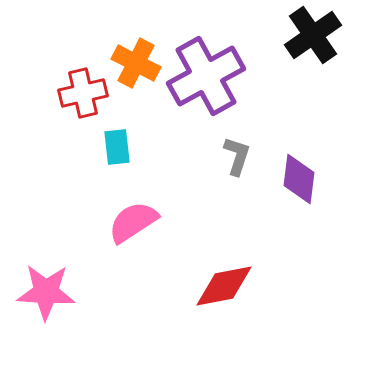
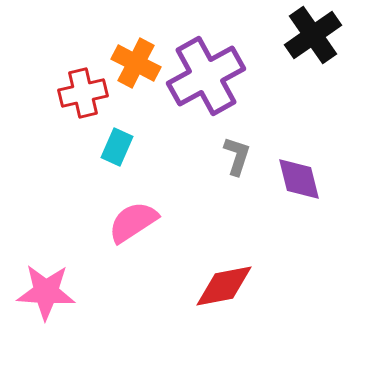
cyan rectangle: rotated 30 degrees clockwise
purple diamond: rotated 21 degrees counterclockwise
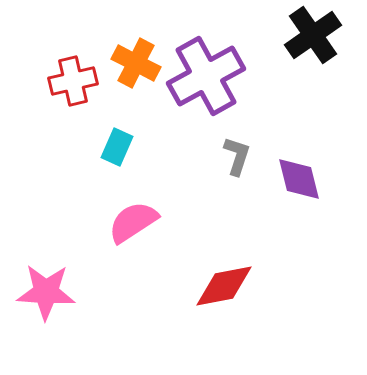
red cross: moved 10 px left, 12 px up
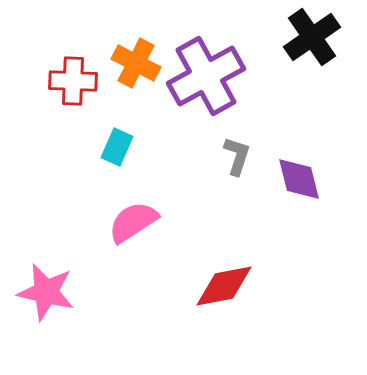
black cross: moved 1 px left, 2 px down
red cross: rotated 15 degrees clockwise
pink star: rotated 10 degrees clockwise
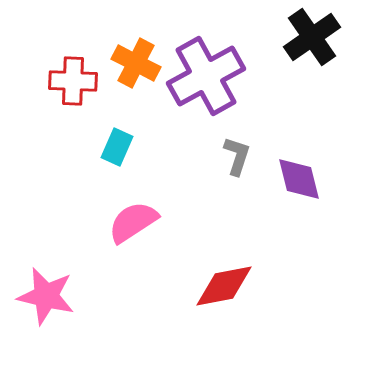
pink star: moved 4 px down
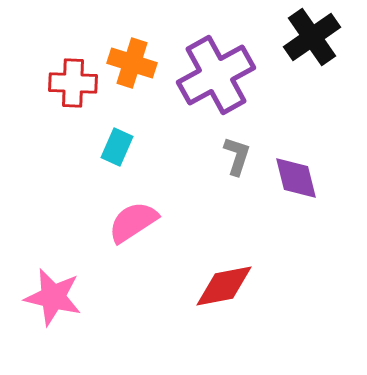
orange cross: moved 4 px left; rotated 9 degrees counterclockwise
purple cross: moved 10 px right, 1 px up
red cross: moved 2 px down
purple diamond: moved 3 px left, 1 px up
pink star: moved 7 px right, 1 px down
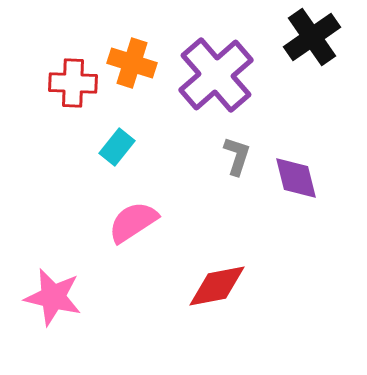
purple cross: rotated 12 degrees counterclockwise
cyan rectangle: rotated 15 degrees clockwise
red diamond: moved 7 px left
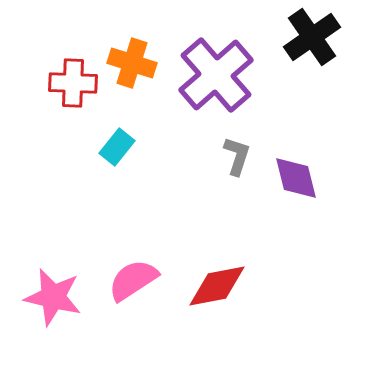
pink semicircle: moved 58 px down
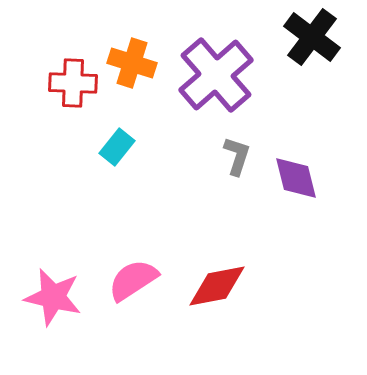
black cross: rotated 18 degrees counterclockwise
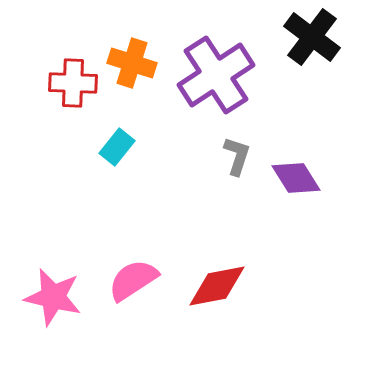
purple cross: rotated 8 degrees clockwise
purple diamond: rotated 18 degrees counterclockwise
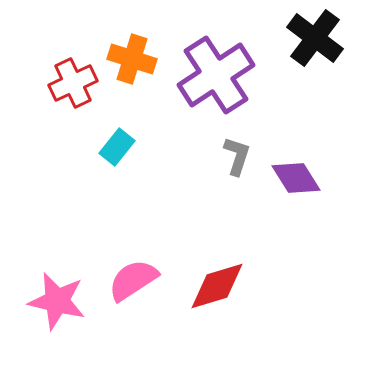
black cross: moved 3 px right, 1 px down
orange cross: moved 4 px up
red cross: rotated 27 degrees counterclockwise
red diamond: rotated 6 degrees counterclockwise
pink star: moved 4 px right, 4 px down
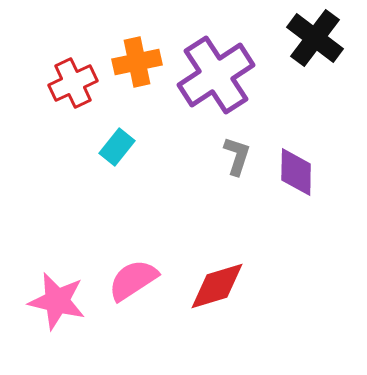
orange cross: moved 5 px right, 3 px down; rotated 30 degrees counterclockwise
purple diamond: moved 6 px up; rotated 33 degrees clockwise
